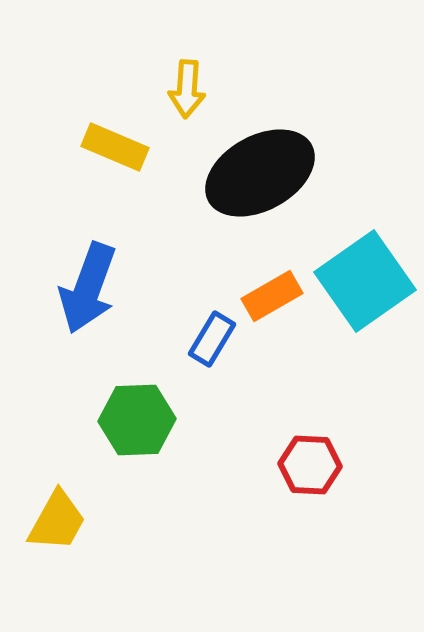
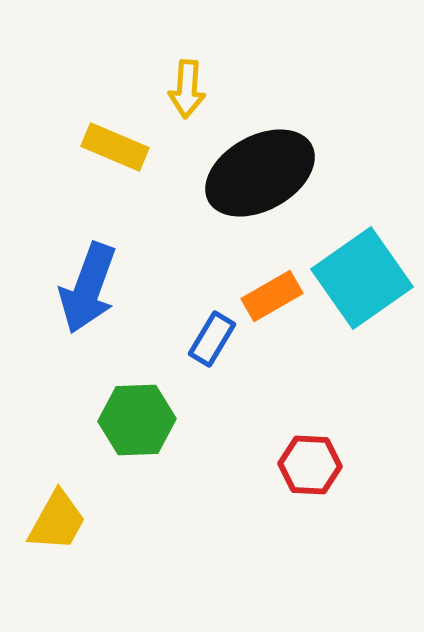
cyan square: moved 3 px left, 3 px up
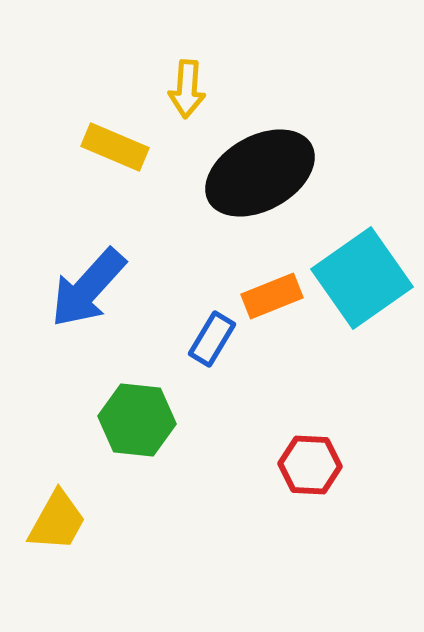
blue arrow: rotated 22 degrees clockwise
orange rectangle: rotated 8 degrees clockwise
green hexagon: rotated 8 degrees clockwise
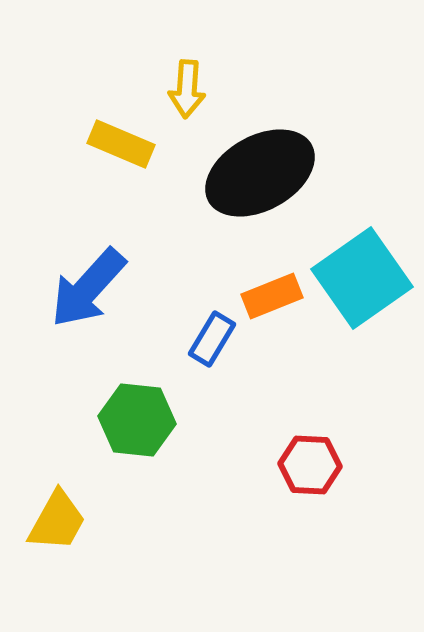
yellow rectangle: moved 6 px right, 3 px up
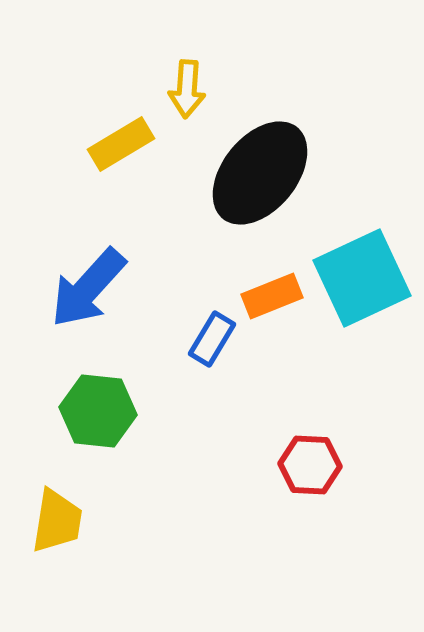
yellow rectangle: rotated 54 degrees counterclockwise
black ellipse: rotated 22 degrees counterclockwise
cyan square: rotated 10 degrees clockwise
green hexagon: moved 39 px left, 9 px up
yellow trapezoid: rotated 20 degrees counterclockwise
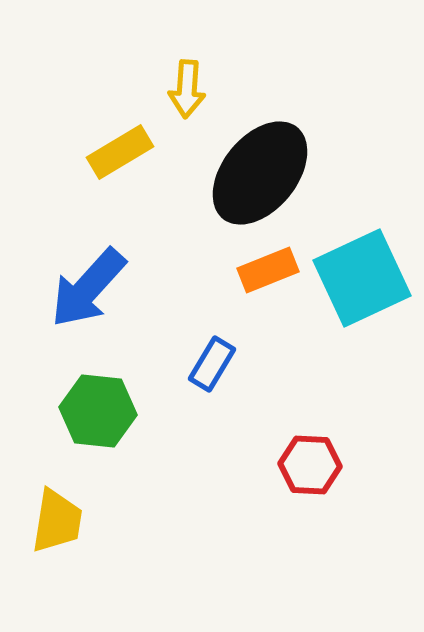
yellow rectangle: moved 1 px left, 8 px down
orange rectangle: moved 4 px left, 26 px up
blue rectangle: moved 25 px down
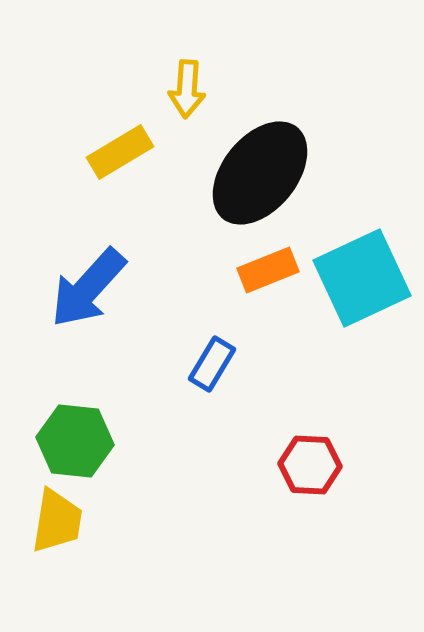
green hexagon: moved 23 px left, 30 px down
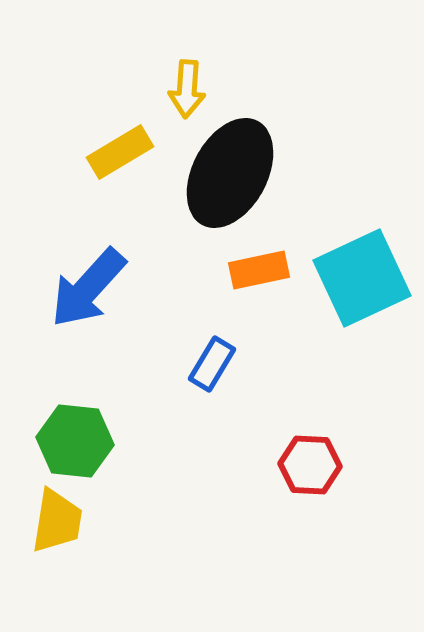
black ellipse: moved 30 px left; rotated 11 degrees counterclockwise
orange rectangle: moved 9 px left; rotated 10 degrees clockwise
